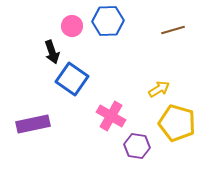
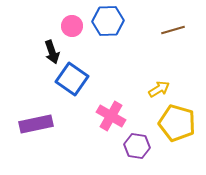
purple rectangle: moved 3 px right
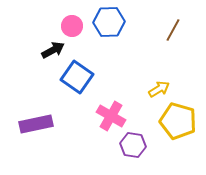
blue hexagon: moved 1 px right, 1 px down
brown line: rotated 45 degrees counterclockwise
black arrow: moved 1 px right, 2 px up; rotated 100 degrees counterclockwise
blue square: moved 5 px right, 2 px up
yellow pentagon: moved 1 px right, 2 px up
purple hexagon: moved 4 px left, 1 px up
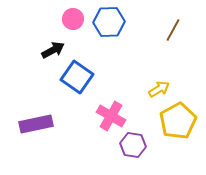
pink circle: moved 1 px right, 7 px up
yellow pentagon: rotated 27 degrees clockwise
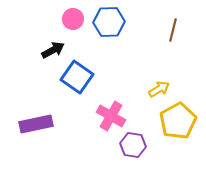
brown line: rotated 15 degrees counterclockwise
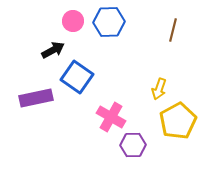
pink circle: moved 2 px down
yellow arrow: rotated 140 degrees clockwise
pink cross: moved 1 px down
purple rectangle: moved 26 px up
purple hexagon: rotated 10 degrees counterclockwise
